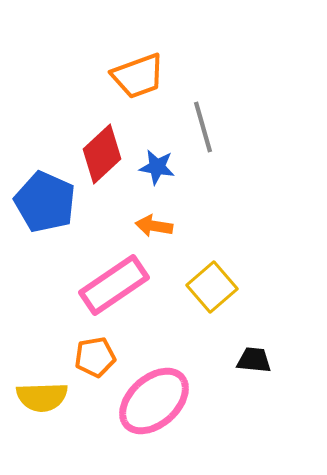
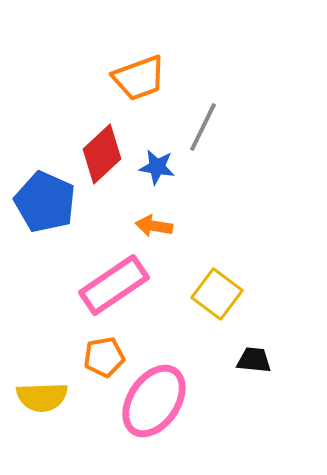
orange trapezoid: moved 1 px right, 2 px down
gray line: rotated 42 degrees clockwise
yellow square: moved 5 px right, 7 px down; rotated 12 degrees counterclockwise
orange pentagon: moved 9 px right
pink ellipse: rotated 14 degrees counterclockwise
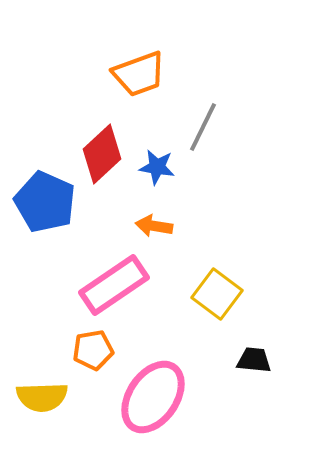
orange trapezoid: moved 4 px up
orange pentagon: moved 11 px left, 7 px up
pink ellipse: moved 1 px left, 4 px up
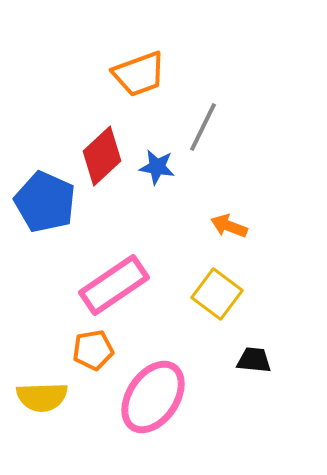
red diamond: moved 2 px down
orange arrow: moved 75 px right; rotated 12 degrees clockwise
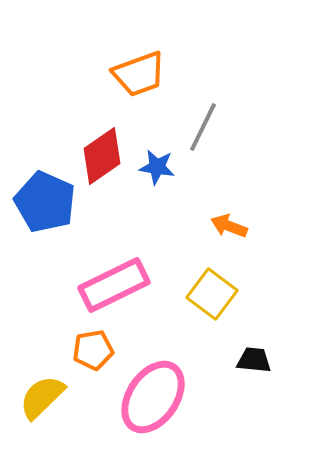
red diamond: rotated 8 degrees clockwise
pink rectangle: rotated 8 degrees clockwise
yellow square: moved 5 px left
yellow semicircle: rotated 138 degrees clockwise
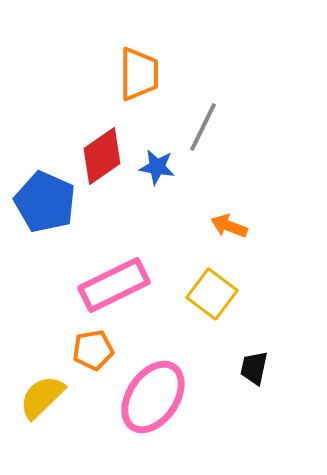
orange trapezoid: rotated 70 degrees counterclockwise
black trapezoid: moved 8 px down; rotated 84 degrees counterclockwise
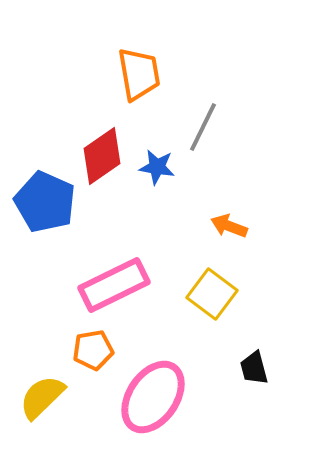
orange trapezoid: rotated 10 degrees counterclockwise
black trapezoid: rotated 27 degrees counterclockwise
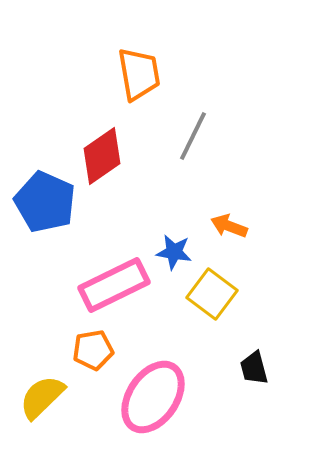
gray line: moved 10 px left, 9 px down
blue star: moved 17 px right, 85 px down
